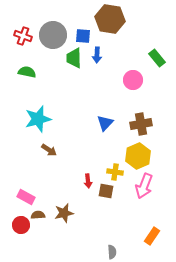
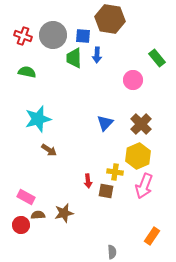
brown cross: rotated 35 degrees counterclockwise
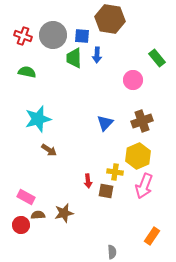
blue square: moved 1 px left
brown cross: moved 1 px right, 3 px up; rotated 25 degrees clockwise
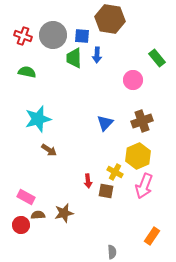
yellow cross: rotated 21 degrees clockwise
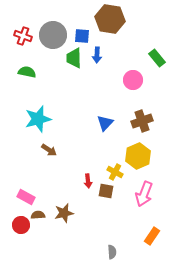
pink arrow: moved 8 px down
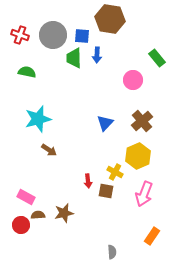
red cross: moved 3 px left, 1 px up
brown cross: rotated 20 degrees counterclockwise
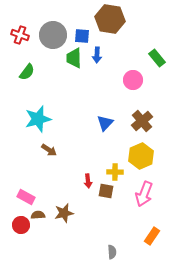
green semicircle: rotated 114 degrees clockwise
yellow hexagon: moved 3 px right
yellow cross: rotated 28 degrees counterclockwise
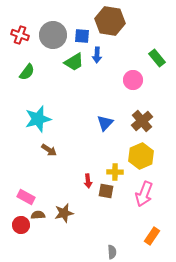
brown hexagon: moved 2 px down
green trapezoid: moved 4 px down; rotated 120 degrees counterclockwise
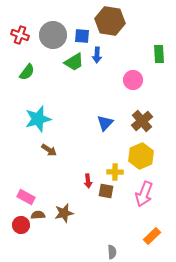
green rectangle: moved 2 px right, 4 px up; rotated 36 degrees clockwise
orange rectangle: rotated 12 degrees clockwise
